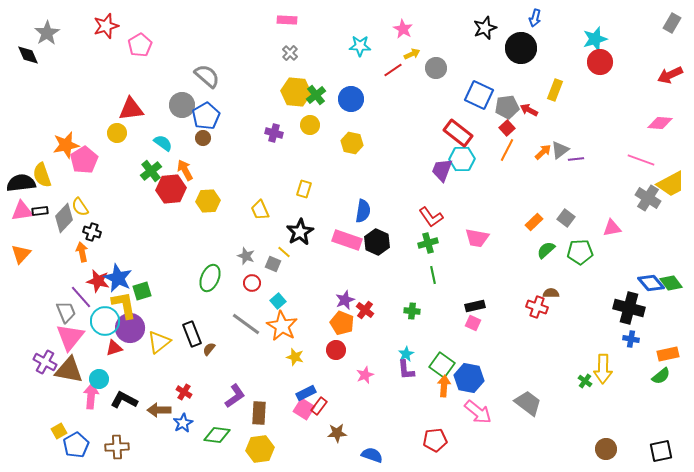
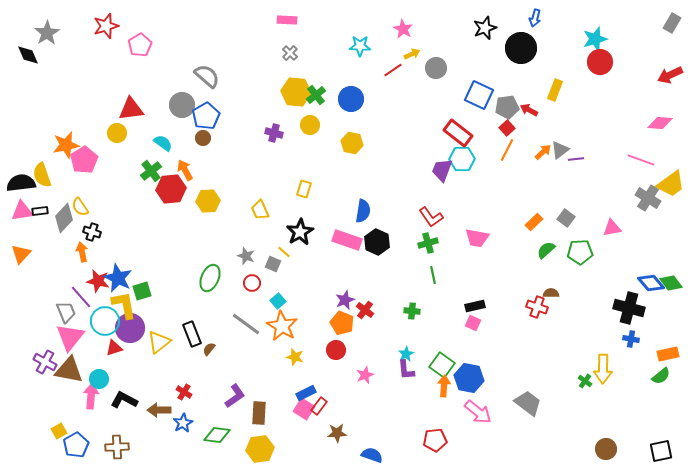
yellow trapezoid at (671, 184): rotated 8 degrees counterclockwise
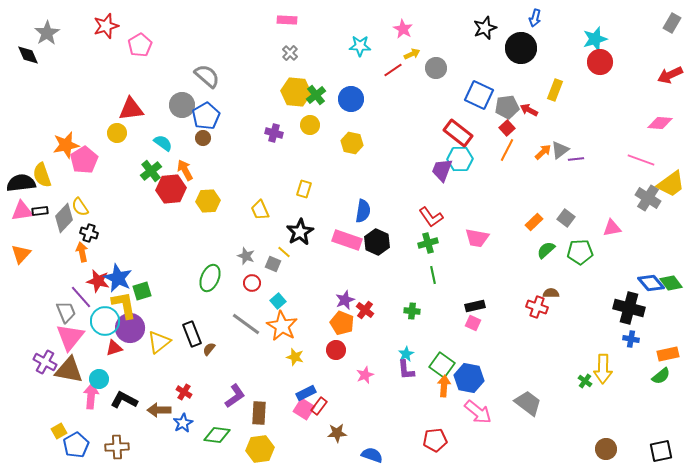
cyan hexagon at (462, 159): moved 2 px left
black cross at (92, 232): moved 3 px left, 1 px down
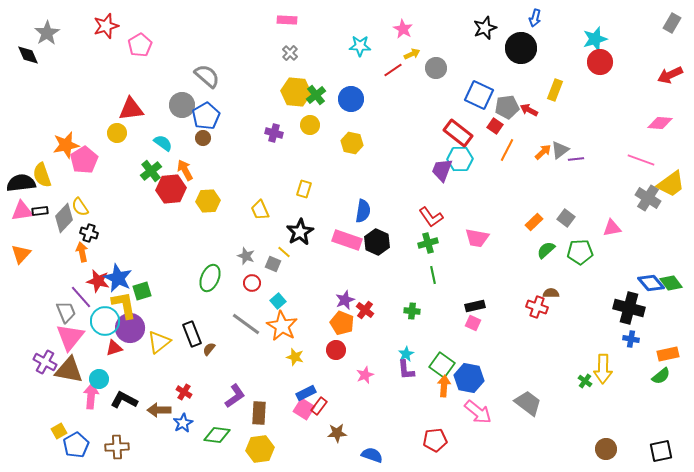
red square at (507, 128): moved 12 px left, 2 px up; rotated 14 degrees counterclockwise
